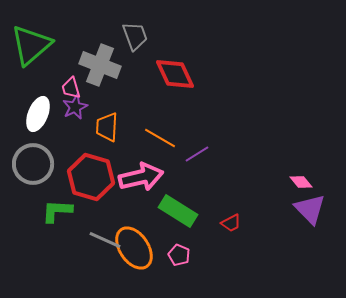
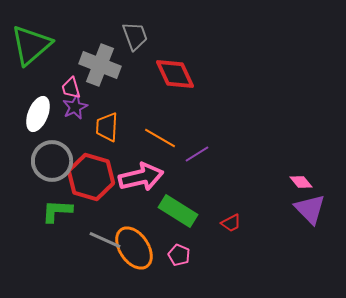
gray circle: moved 19 px right, 3 px up
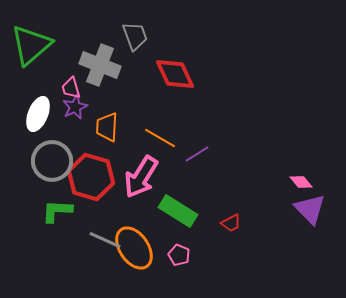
pink arrow: rotated 135 degrees clockwise
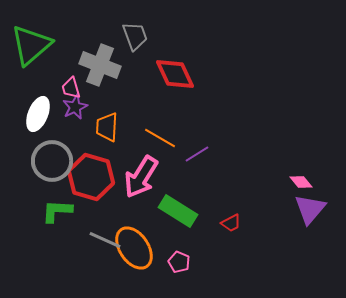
purple triangle: rotated 24 degrees clockwise
pink pentagon: moved 7 px down
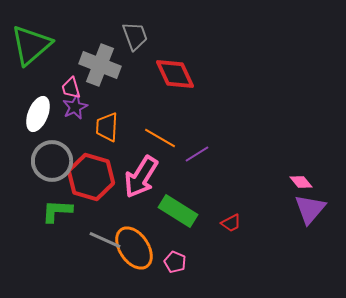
pink pentagon: moved 4 px left
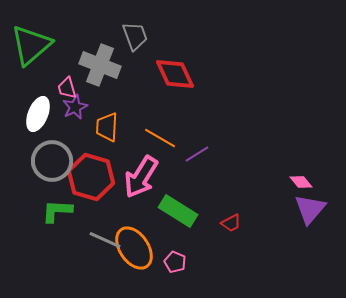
pink trapezoid: moved 4 px left
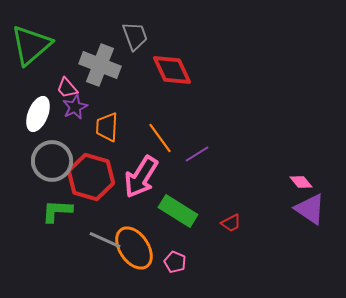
red diamond: moved 3 px left, 4 px up
pink trapezoid: rotated 25 degrees counterclockwise
orange line: rotated 24 degrees clockwise
purple triangle: rotated 36 degrees counterclockwise
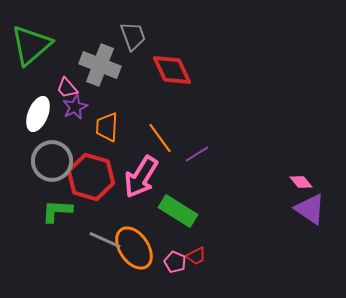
gray trapezoid: moved 2 px left
red trapezoid: moved 35 px left, 33 px down
